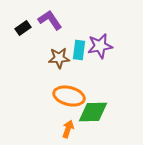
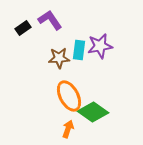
orange ellipse: rotated 48 degrees clockwise
green diamond: rotated 36 degrees clockwise
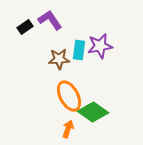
black rectangle: moved 2 px right, 1 px up
brown star: moved 1 px down
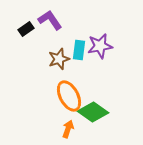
black rectangle: moved 1 px right, 2 px down
brown star: rotated 15 degrees counterclockwise
